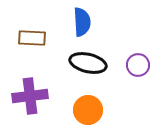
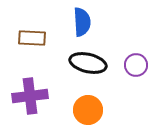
purple circle: moved 2 px left
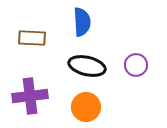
black ellipse: moved 1 px left, 3 px down
orange circle: moved 2 px left, 3 px up
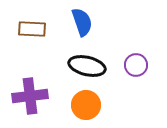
blue semicircle: rotated 16 degrees counterclockwise
brown rectangle: moved 9 px up
orange circle: moved 2 px up
